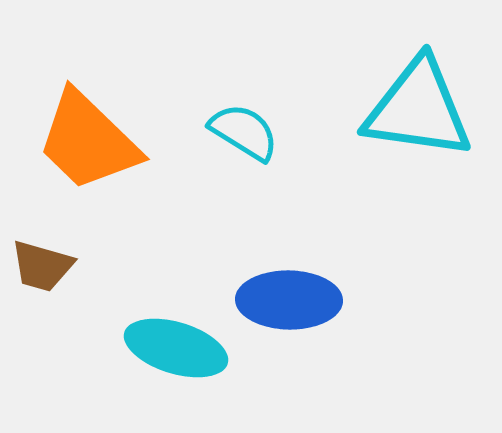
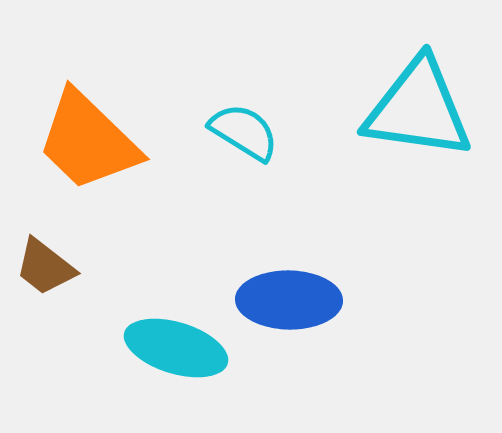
brown trapezoid: moved 3 px right, 1 px down; rotated 22 degrees clockwise
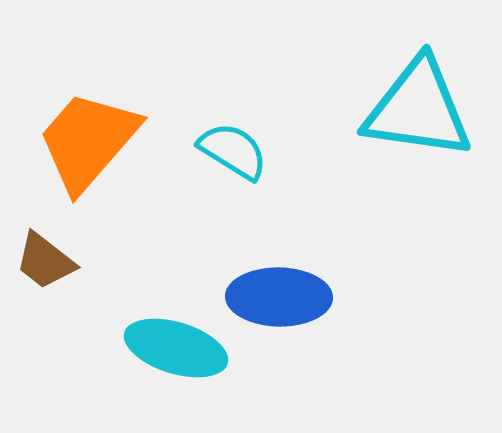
cyan semicircle: moved 11 px left, 19 px down
orange trapezoid: rotated 87 degrees clockwise
brown trapezoid: moved 6 px up
blue ellipse: moved 10 px left, 3 px up
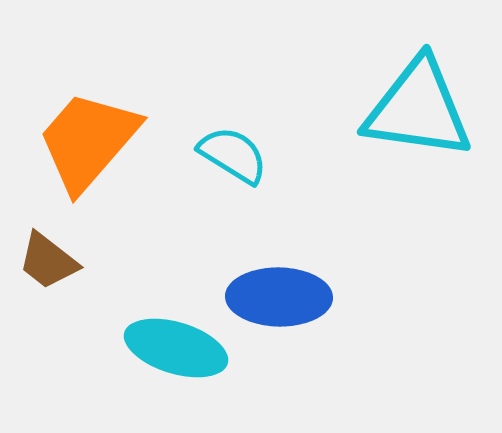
cyan semicircle: moved 4 px down
brown trapezoid: moved 3 px right
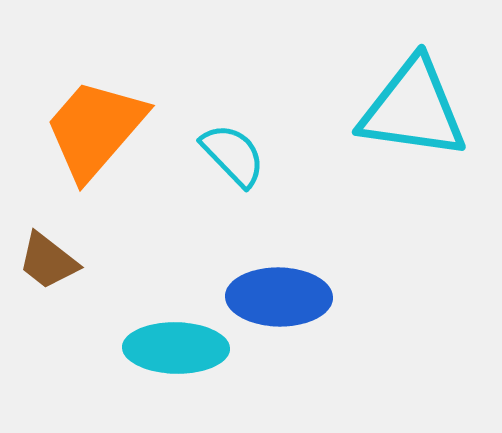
cyan triangle: moved 5 px left
orange trapezoid: moved 7 px right, 12 px up
cyan semicircle: rotated 14 degrees clockwise
cyan ellipse: rotated 16 degrees counterclockwise
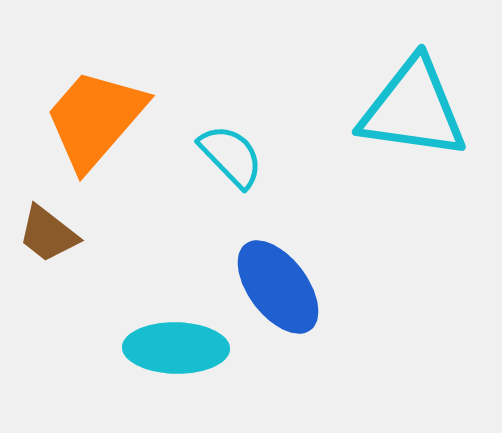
orange trapezoid: moved 10 px up
cyan semicircle: moved 2 px left, 1 px down
brown trapezoid: moved 27 px up
blue ellipse: moved 1 px left, 10 px up; rotated 52 degrees clockwise
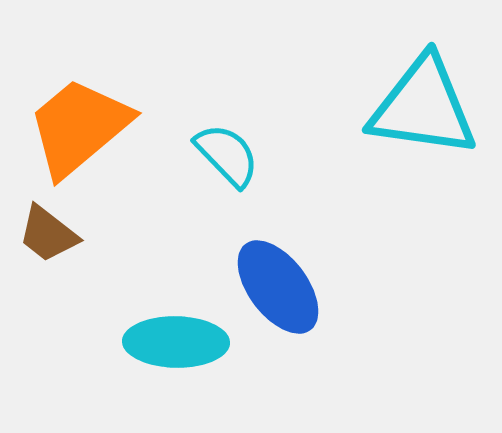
cyan triangle: moved 10 px right, 2 px up
orange trapezoid: moved 16 px left, 8 px down; rotated 9 degrees clockwise
cyan semicircle: moved 4 px left, 1 px up
cyan ellipse: moved 6 px up
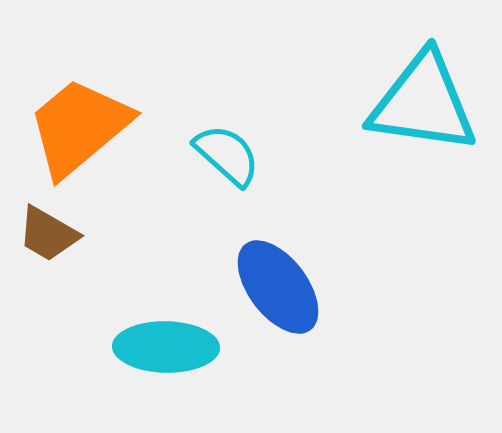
cyan triangle: moved 4 px up
cyan semicircle: rotated 4 degrees counterclockwise
brown trapezoid: rotated 8 degrees counterclockwise
cyan ellipse: moved 10 px left, 5 px down
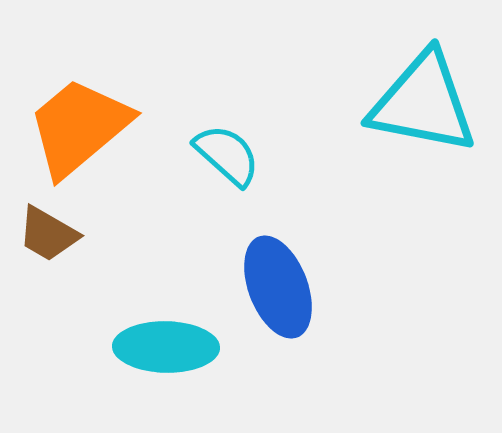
cyan triangle: rotated 3 degrees clockwise
blue ellipse: rotated 16 degrees clockwise
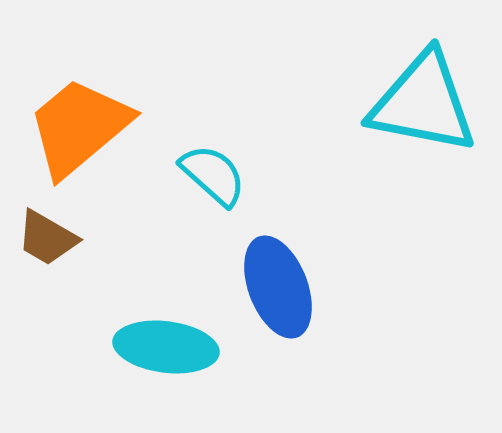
cyan semicircle: moved 14 px left, 20 px down
brown trapezoid: moved 1 px left, 4 px down
cyan ellipse: rotated 6 degrees clockwise
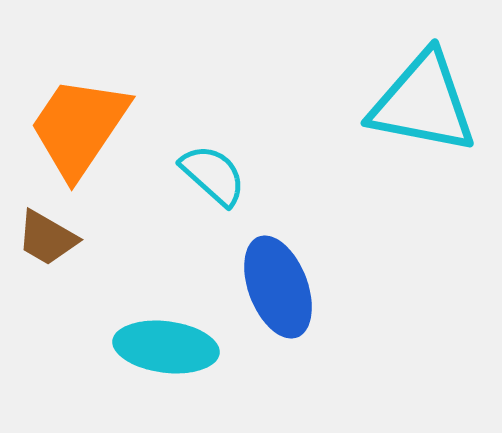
orange trapezoid: rotated 16 degrees counterclockwise
